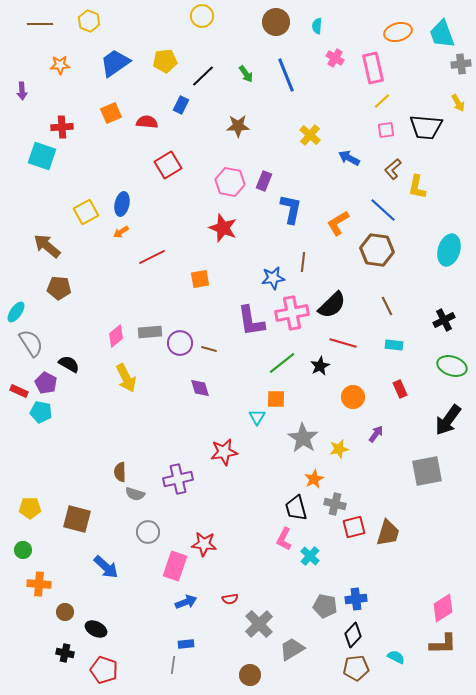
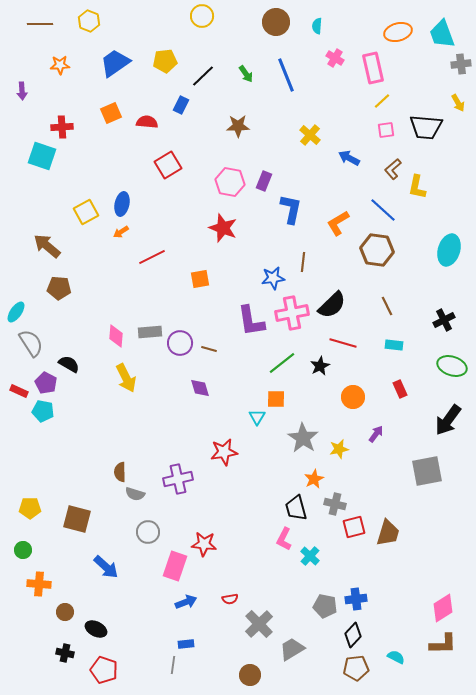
pink diamond at (116, 336): rotated 45 degrees counterclockwise
cyan pentagon at (41, 412): moved 2 px right, 1 px up
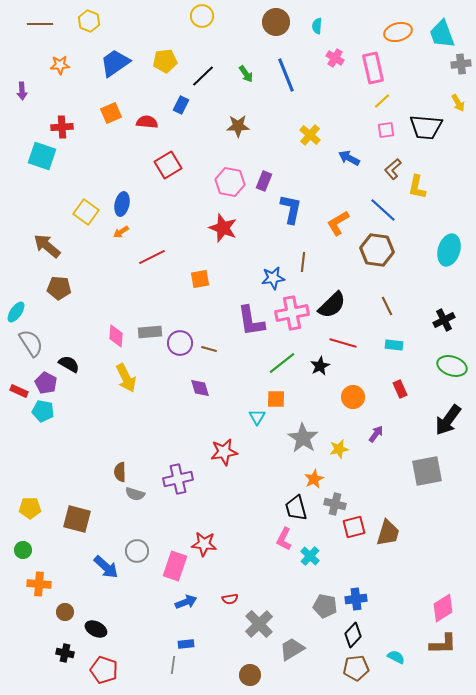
yellow square at (86, 212): rotated 25 degrees counterclockwise
gray circle at (148, 532): moved 11 px left, 19 px down
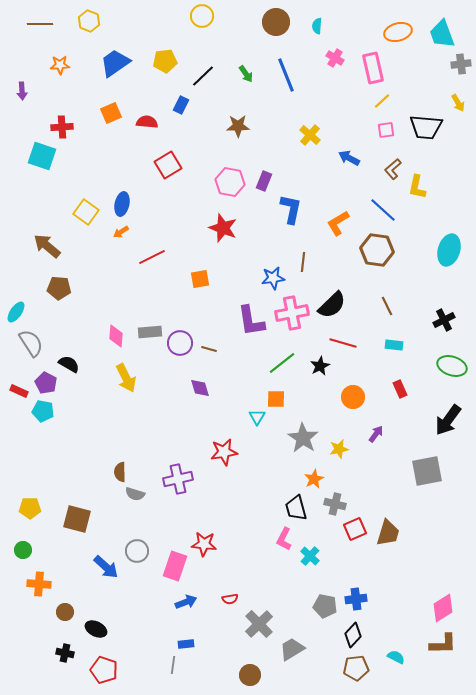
red square at (354, 527): moved 1 px right, 2 px down; rotated 10 degrees counterclockwise
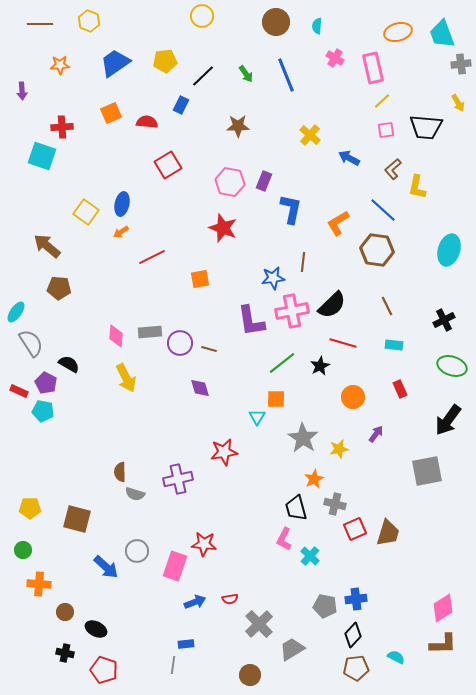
pink cross at (292, 313): moved 2 px up
blue arrow at (186, 602): moved 9 px right
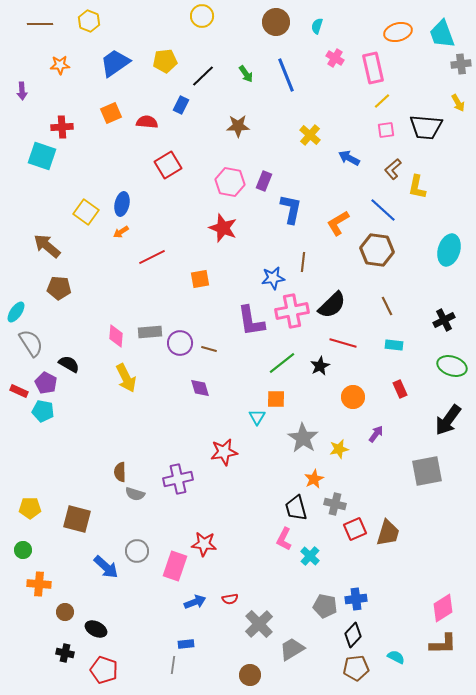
cyan semicircle at (317, 26): rotated 14 degrees clockwise
